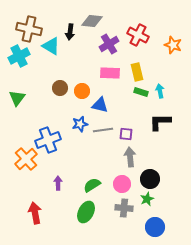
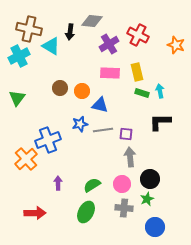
orange star: moved 3 px right
green rectangle: moved 1 px right, 1 px down
red arrow: rotated 100 degrees clockwise
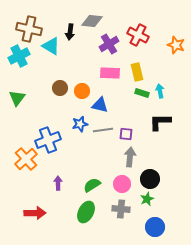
gray arrow: rotated 12 degrees clockwise
gray cross: moved 3 px left, 1 px down
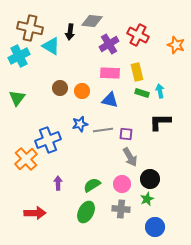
brown cross: moved 1 px right, 1 px up
blue triangle: moved 10 px right, 5 px up
gray arrow: rotated 144 degrees clockwise
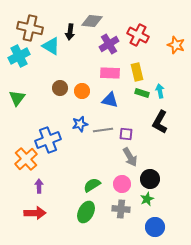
black L-shape: rotated 60 degrees counterclockwise
purple arrow: moved 19 px left, 3 px down
